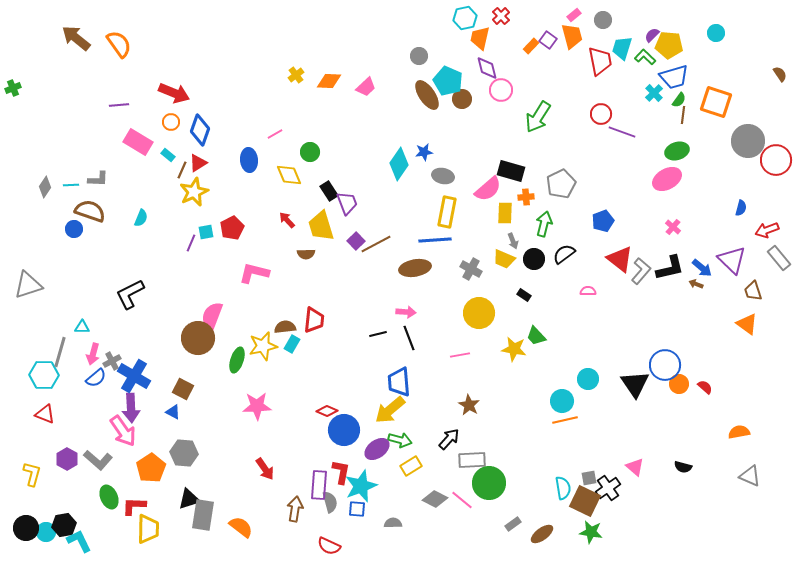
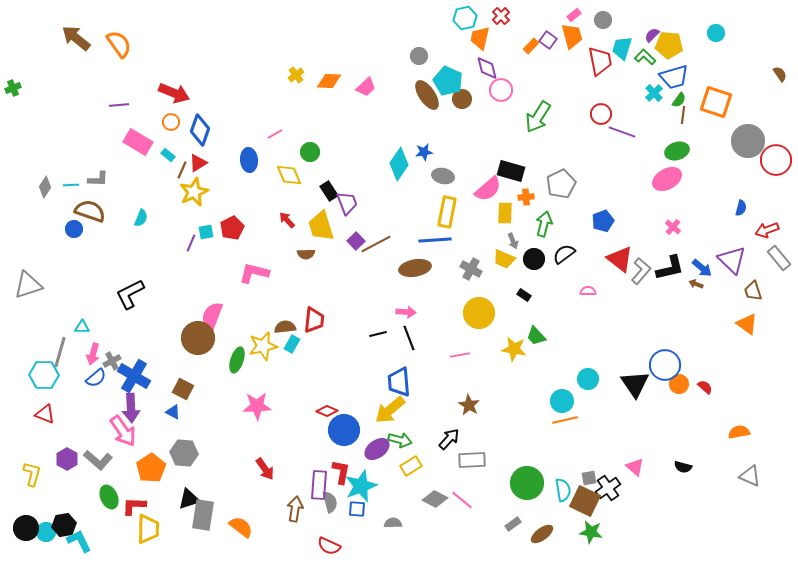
green circle at (489, 483): moved 38 px right
cyan semicircle at (563, 488): moved 2 px down
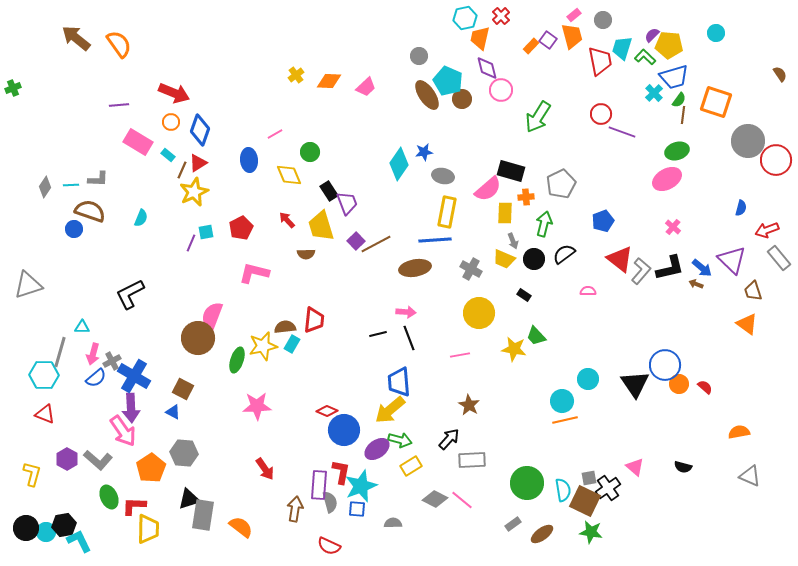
red pentagon at (232, 228): moved 9 px right
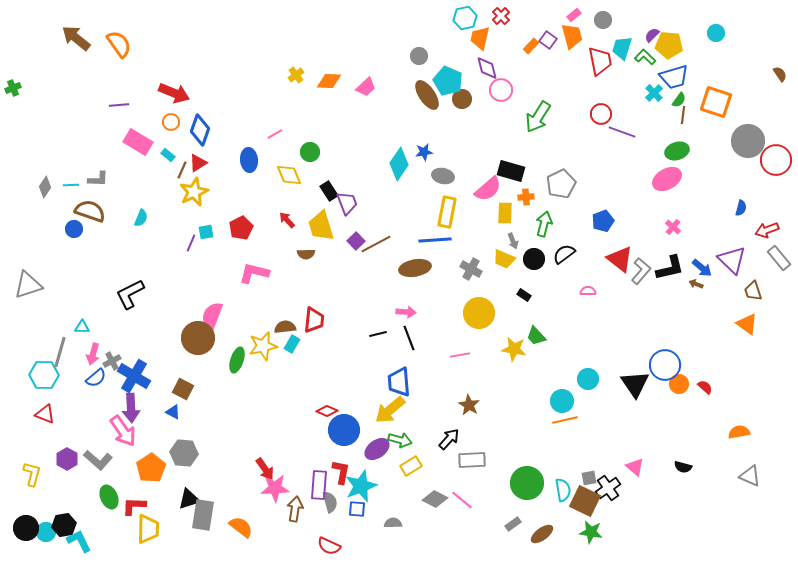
pink star at (257, 406): moved 18 px right, 82 px down
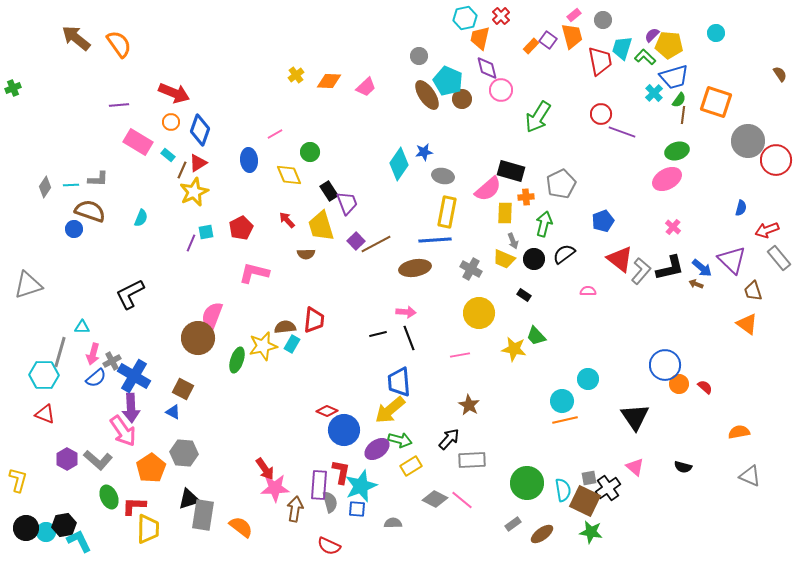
black triangle at (635, 384): moved 33 px down
yellow L-shape at (32, 474): moved 14 px left, 6 px down
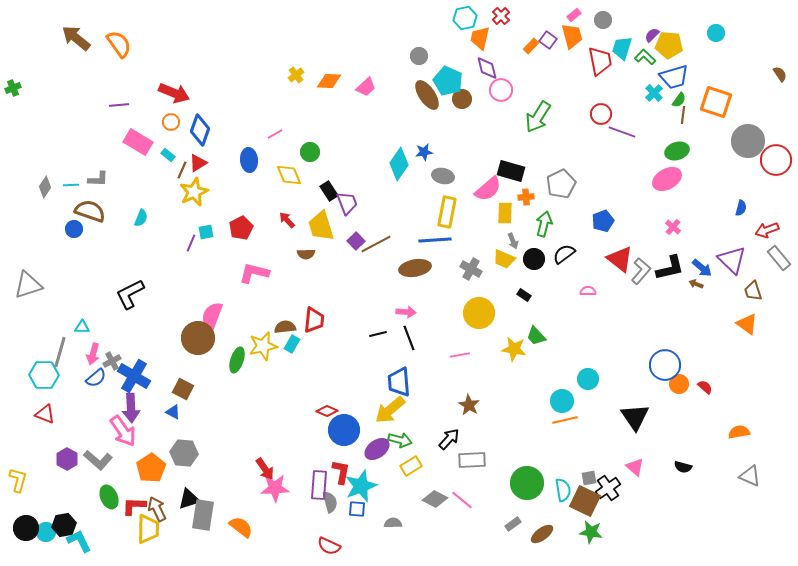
brown arrow at (295, 509): moved 138 px left; rotated 35 degrees counterclockwise
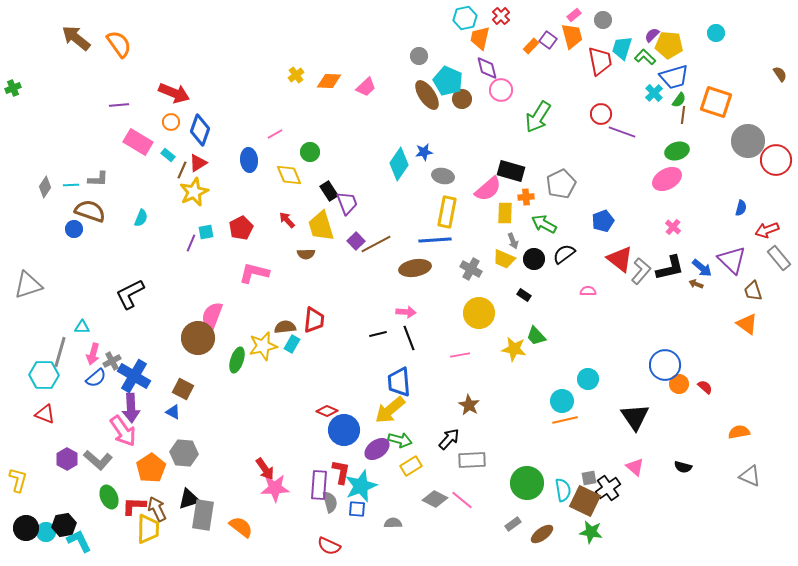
green arrow at (544, 224): rotated 75 degrees counterclockwise
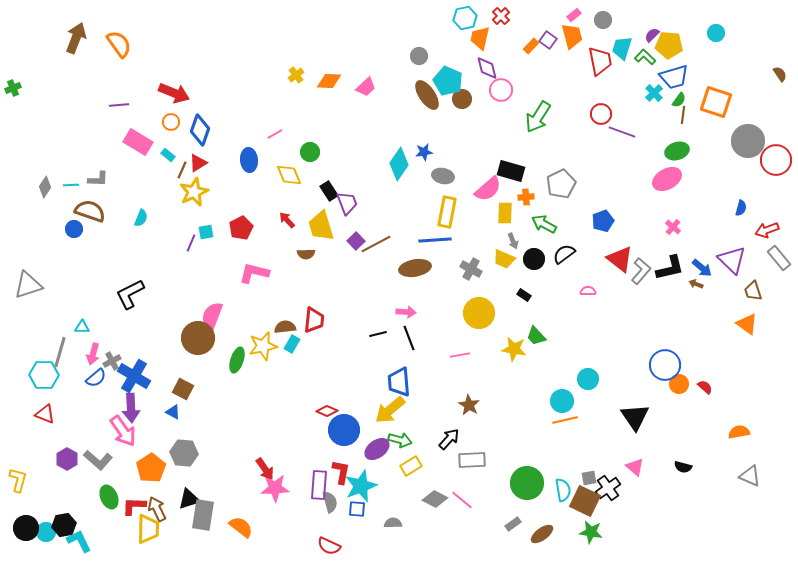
brown arrow at (76, 38): rotated 72 degrees clockwise
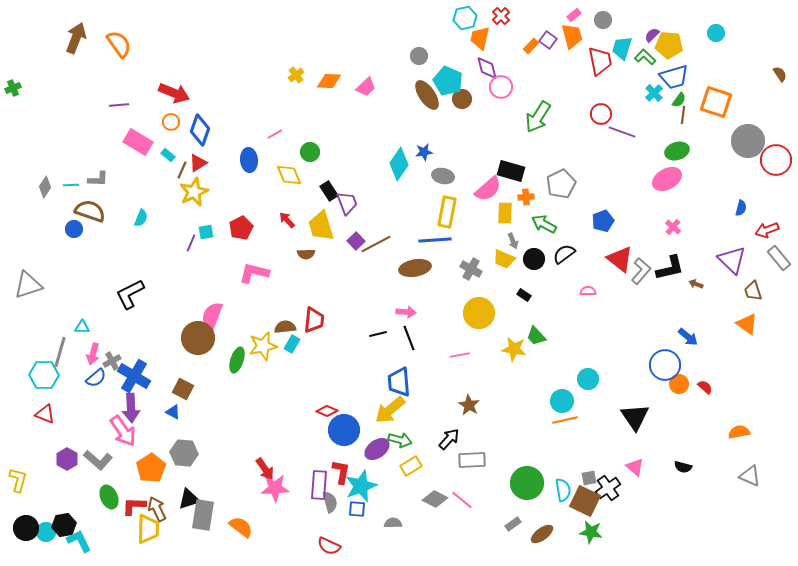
pink circle at (501, 90): moved 3 px up
blue arrow at (702, 268): moved 14 px left, 69 px down
